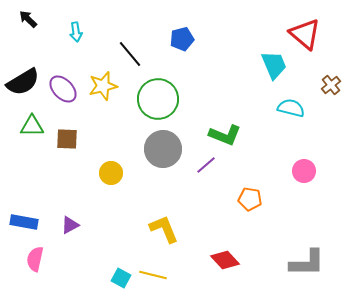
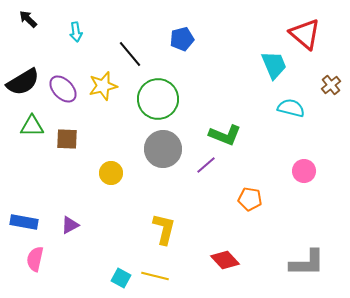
yellow L-shape: rotated 36 degrees clockwise
yellow line: moved 2 px right, 1 px down
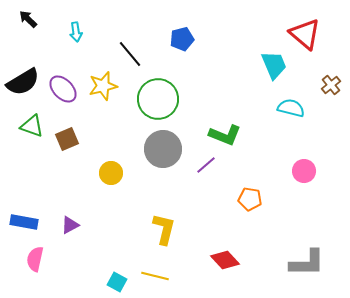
green triangle: rotated 20 degrees clockwise
brown square: rotated 25 degrees counterclockwise
cyan square: moved 4 px left, 4 px down
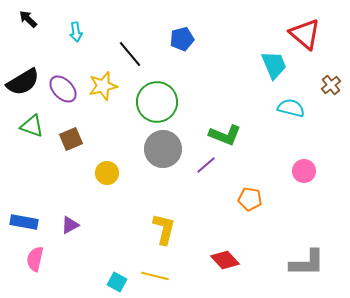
green circle: moved 1 px left, 3 px down
brown square: moved 4 px right
yellow circle: moved 4 px left
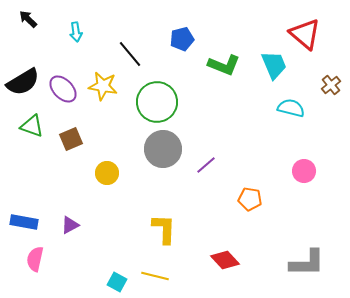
yellow star: rotated 24 degrees clockwise
green L-shape: moved 1 px left, 70 px up
yellow L-shape: rotated 12 degrees counterclockwise
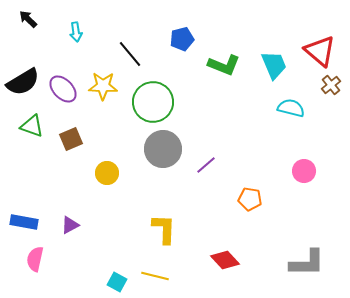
red triangle: moved 15 px right, 17 px down
yellow star: rotated 8 degrees counterclockwise
green circle: moved 4 px left
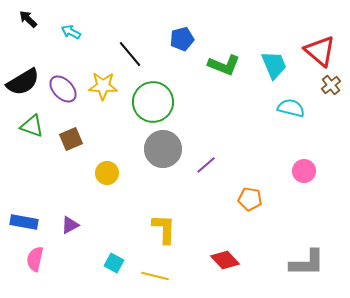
cyan arrow: moved 5 px left; rotated 126 degrees clockwise
cyan square: moved 3 px left, 19 px up
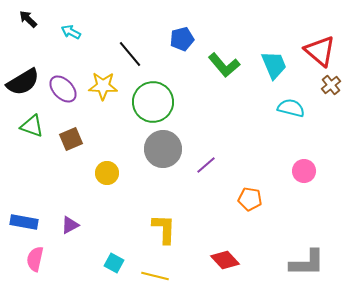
green L-shape: rotated 28 degrees clockwise
